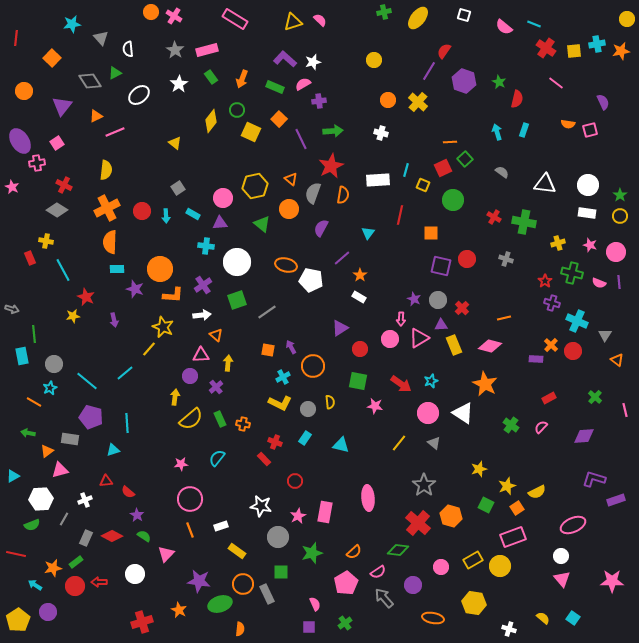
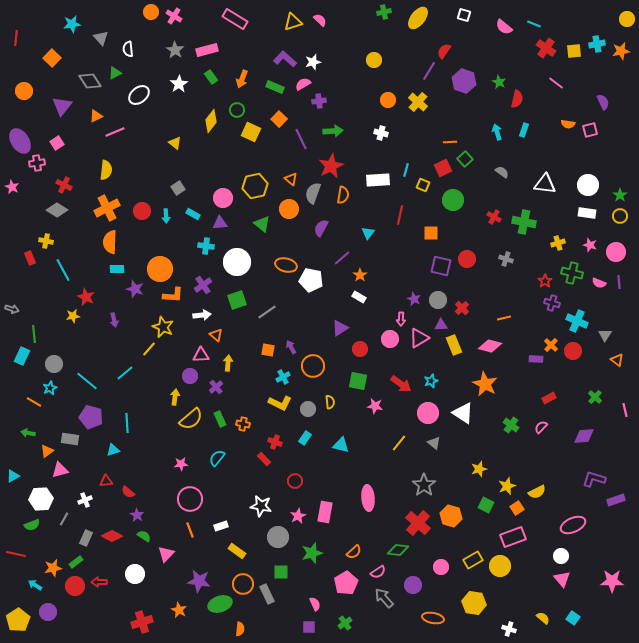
cyan rectangle at (22, 356): rotated 36 degrees clockwise
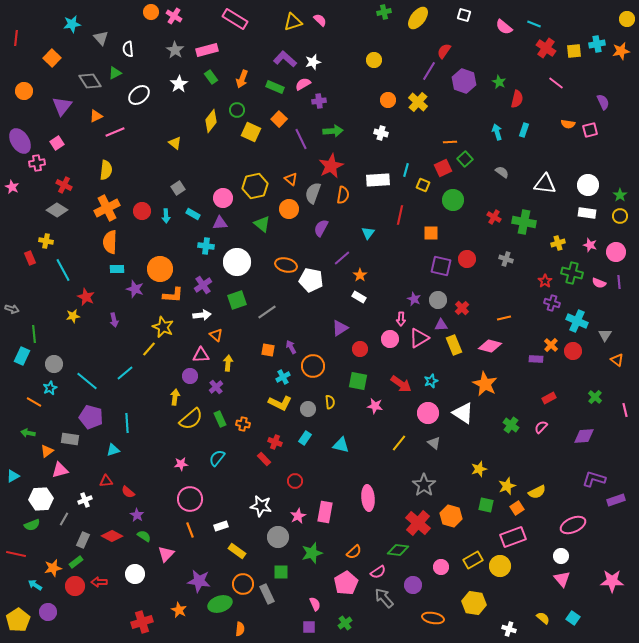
green square at (486, 505): rotated 14 degrees counterclockwise
gray rectangle at (86, 538): moved 3 px left, 2 px down
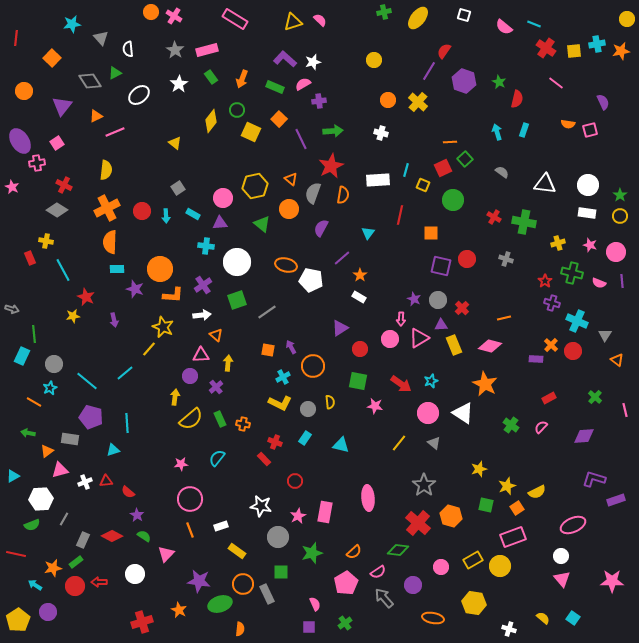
purple line at (619, 282): moved 3 px right, 1 px up
white cross at (85, 500): moved 18 px up
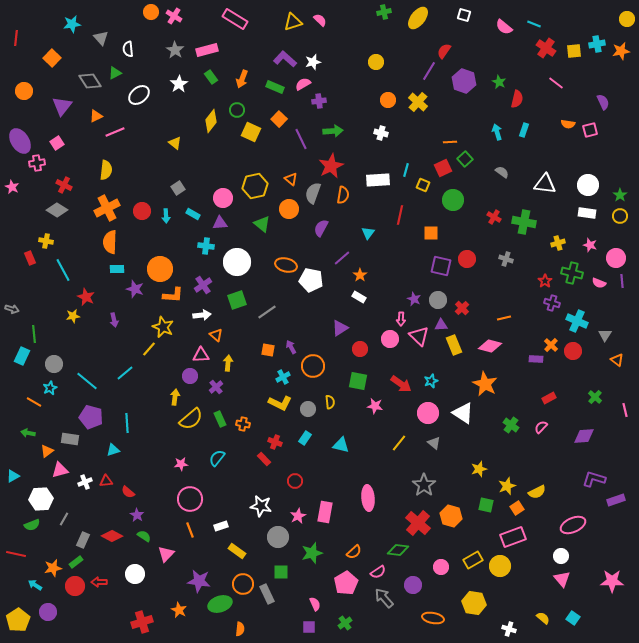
yellow circle at (374, 60): moved 2 px right, 2 px down
pink circle at (616, 252): moved 6 px down
pink triangle at (419, 338): moved 2 px up; rotated 45 degrees counterclockwise
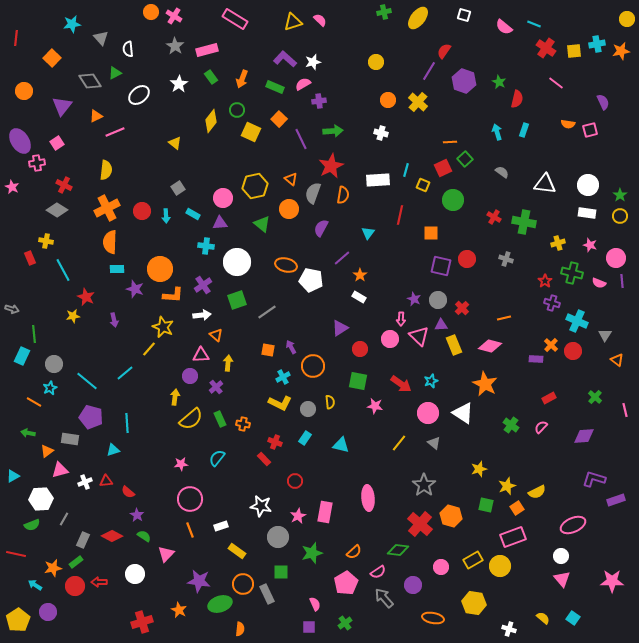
gray star at (175, 50): moved 4 px up
red cross at (418, 523): moved 2 px right, 1 px down
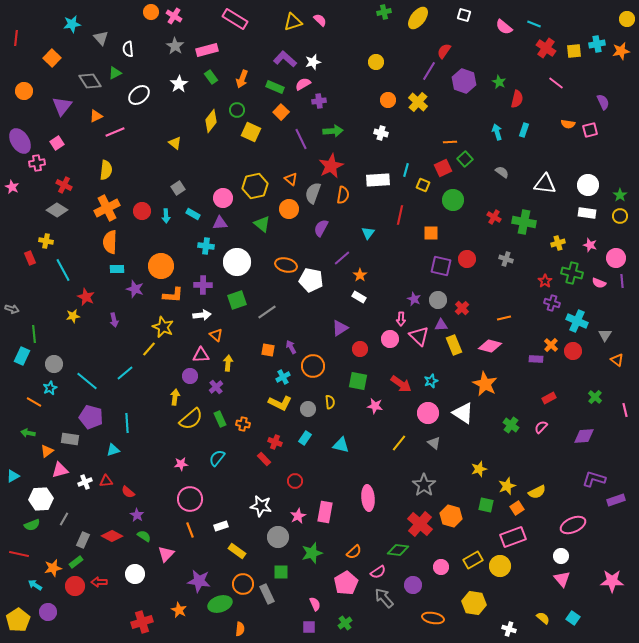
orange square at (279, 119): moved 2 px right, 7 px up
orange circle at (160, 269): moved 1 px right, 3 px up
purple cross at (203, 285): rotated 36 degrees clockwise
red line at (16, 554): moved 3 px right
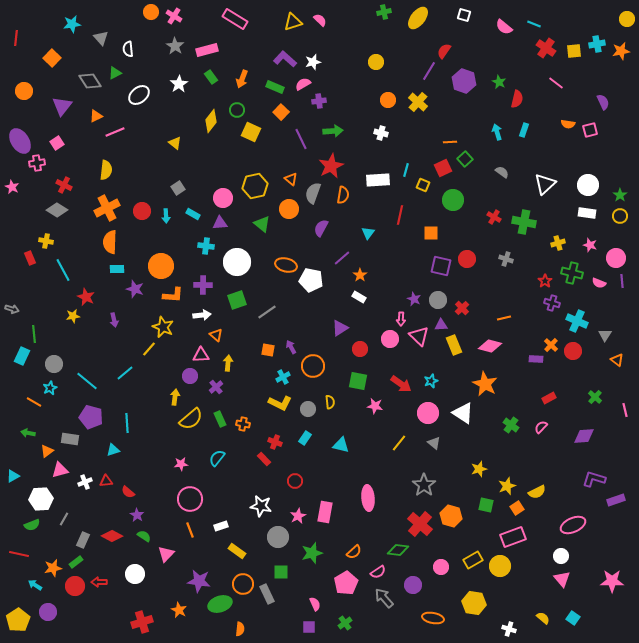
white triangle at (545, 184): rotated 50 degrees counterclockwise
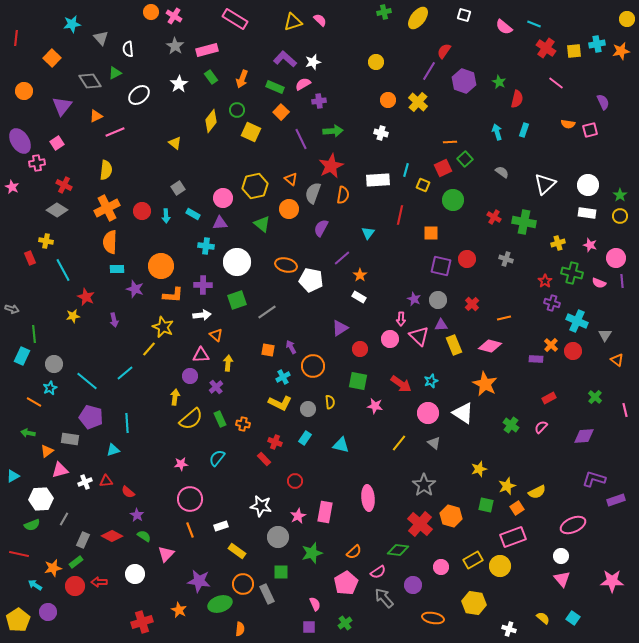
red cross at (462, 308): moved 10 px right, 4 px up
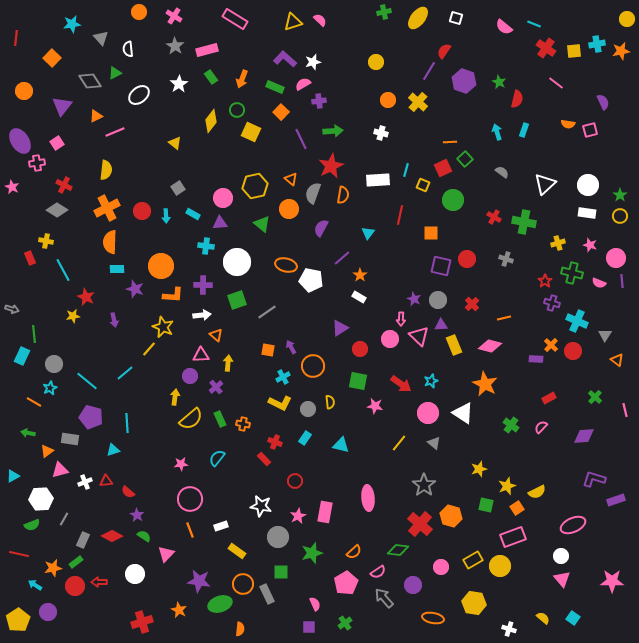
orange circle at (151, 12): moved 12 px left
white square at (464, 15): moved 8 px left, 3 px down
